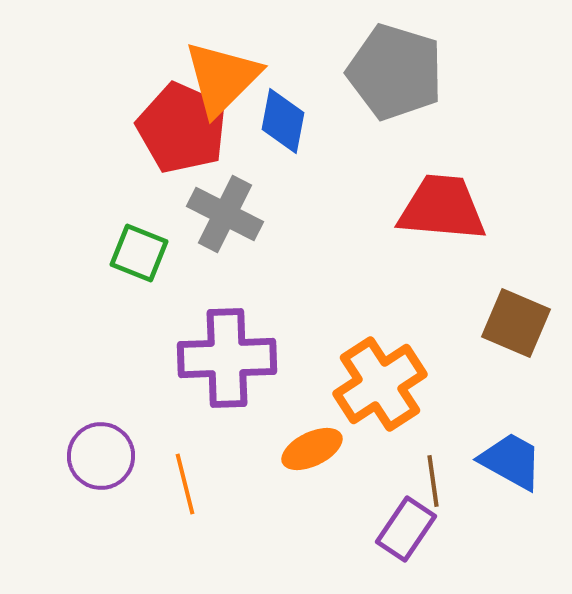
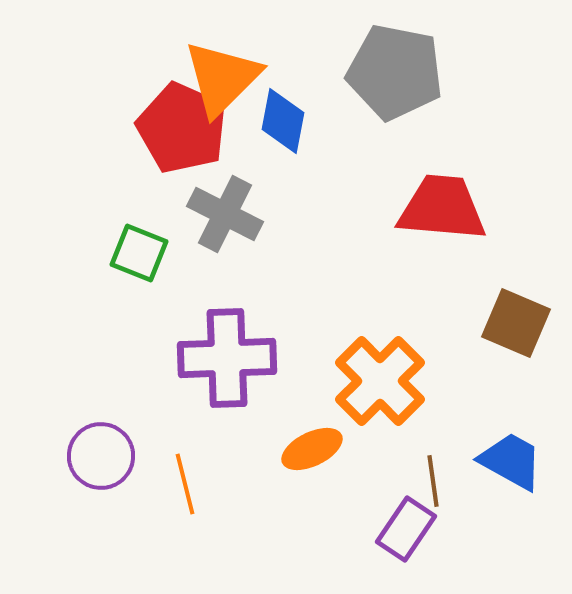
gray pentagon: rotated 6 degrees counterclockwise
orange cross: moved 3 px up; rotated 12 degrees counterclockwise
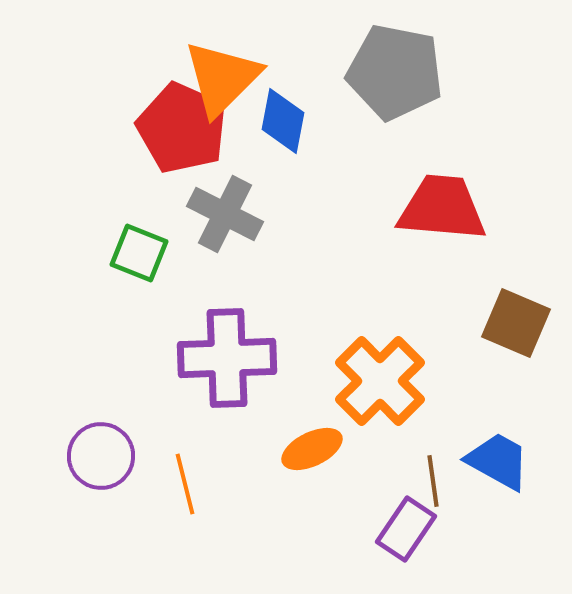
blue trapezoid: moved 13 px left
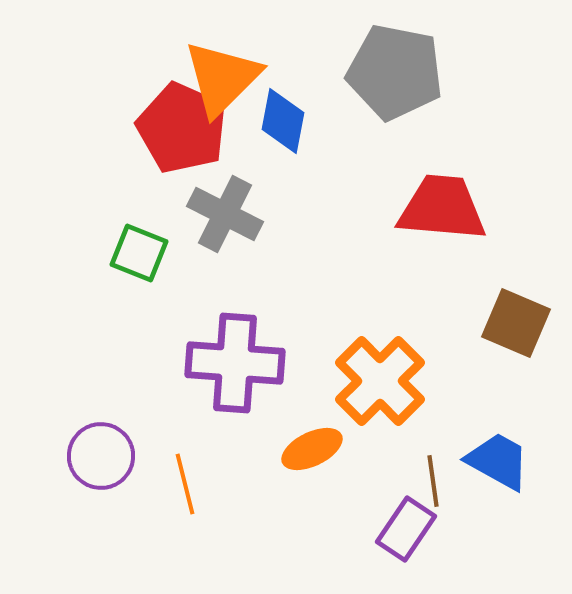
purple cross: moved 8 px right, 5 px down; rotated 6 degrees clockwise
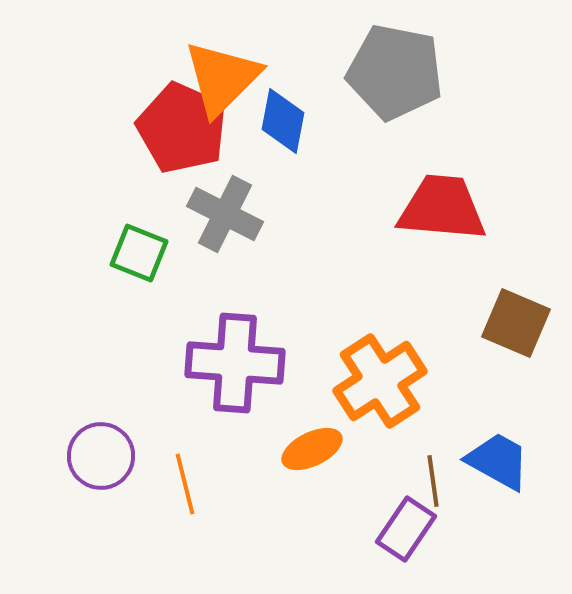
orange cross: rotated 12 degrees clockwise
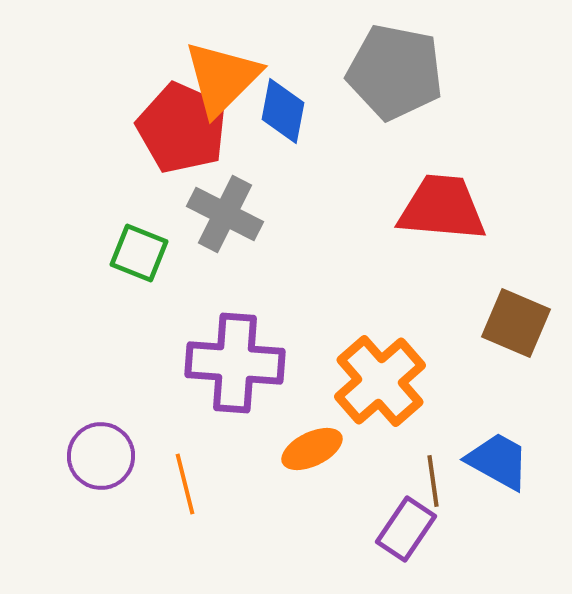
blue diamond: moved 10 px up
orange cross: rotated 8 degrees counterclockwise
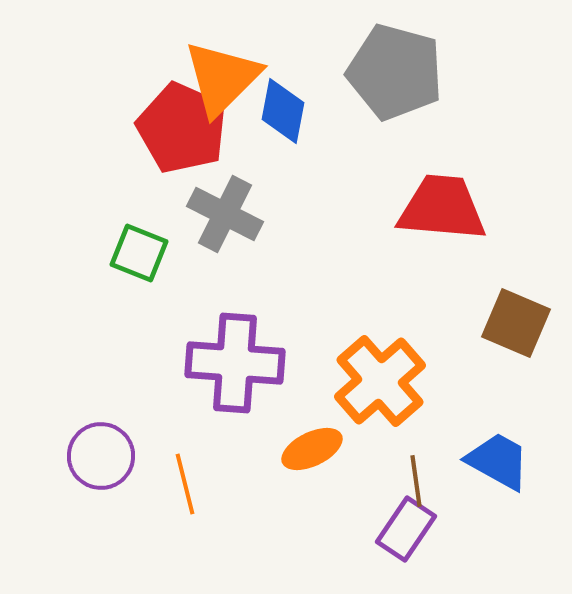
gray pentagon: rotated 4 degrees clockwise
brown line: moved 17 px left
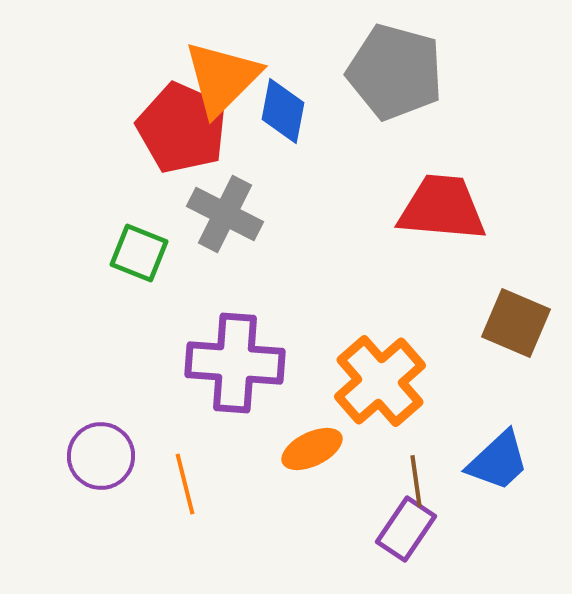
blue trapezoid: rotated 108 degrees clockwise
